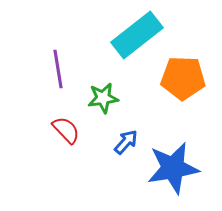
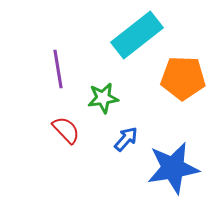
blue arrow: moved 3 px up
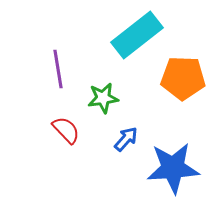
blue star: rotated 6 degrees clockwise
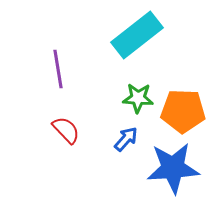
orange pentagon: moved 33 px down
green star: moved 35 px right; rotated 12 degrees clockwise
